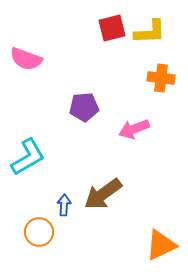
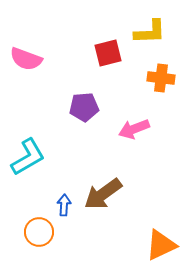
red square: moved 4 px left, 25 px down
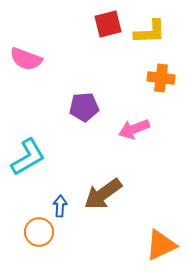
red square: moved 29 px up
blue arrow: moved 4 px left, 1 px down
